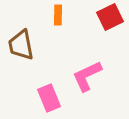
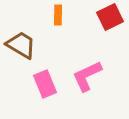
brown trapezoid: rotated 132 degrees clockwise
pink rectangle: moved 4 px left, 14 px up
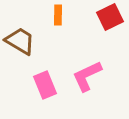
brown trapezoid: moved 1 px left, 4 px up
pink rectangle: moved 1 px down
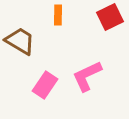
pink rectangle: rotated 56 degrees clockwise
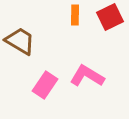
orange rectangle: moved 17 px right
pink L-shape: rotated 56 degrees clockwise
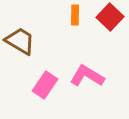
red square: rotated 20 degrees counterclockwise
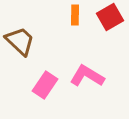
red square: rotated 16 degrees clockwise
brown trapezoid: rotated 12 degrees clockwise
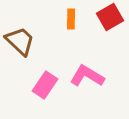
orange rectangle: moved 4 px left, 4 px down
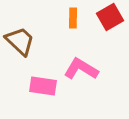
orange rectangle: moved 2 px right, 1 px up
pink L-shape: moved 6 px left, 7 px up
pink rectangle: moved 2 px left, 1 px down; rotated 64 degrees clockwise
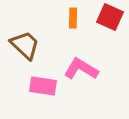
red square: rotated 36 degrees counterclockwise
brown trapezoid: moved 5 px right, 4 px down
